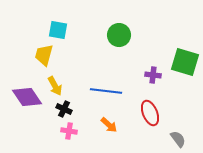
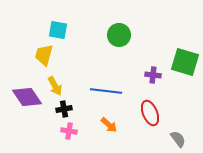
black cross: rotated 35 degrees counterclockwise
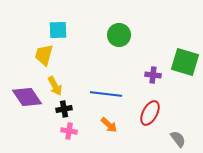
cyan square: rotated 12 degrees counterclockwise
blue line: moved 3 px down
red ellipse: rotated 50 degrees clockwise
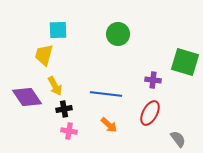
green circle: moved 1 px left, 1 px up
purple cross: moved 5 px down
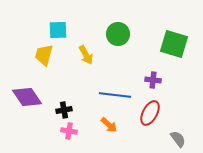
green square: moved 11 px left, 18 px up
yellow arrow: moved 31 px right, 31 px up
blue line: moved 9 px right, 1 px down
black cross: moved 1 px down
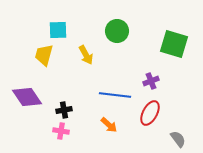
green circle: moved 1 px left, 3 px up
purple cross: moved 2 px left, 1 px down; rotated 28 degrees counterclockwise
pink cross: moved 8 px left
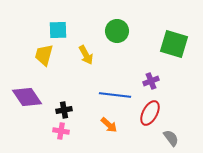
gray semicircle: moved 7 px left, 1 px up
